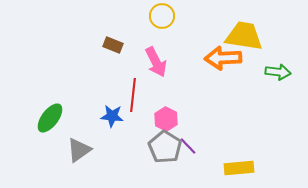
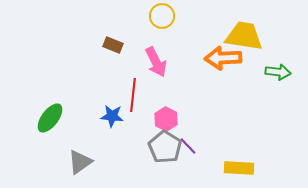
gray triangle: moved 1 px right, 12 px down
yellow rectangle: rotated 8 degrees clockwise
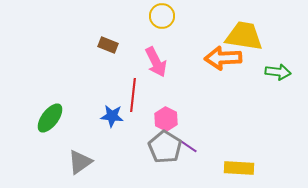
brown rectangle: moved 5 px left
purple line: rotated 12 degrees counterclockwise
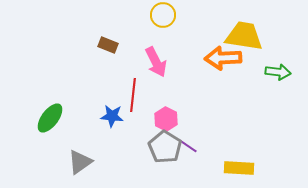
yellow circle: moved 1 px right, 1 px up
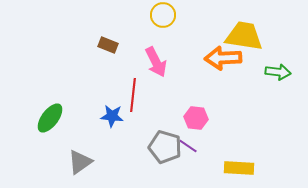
pink hexagon: moved 30 px right, 1 px up; rotated 20 degrees counterclockwise
gray pentagon: rotated 16 degrees counterclockwise
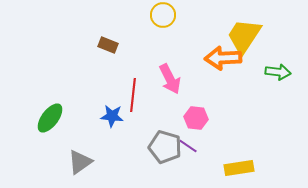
yellow trapezoid: rotated 66 degrees counterclockwise
pink arrow: moved 14 px right, 17 px down
yellow rectangle: rotated 12 degrees counterclockwise
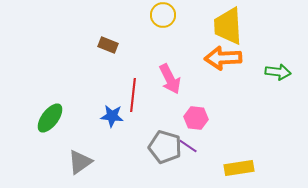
yellow trapezoid: moved 16 px left, 10 px up; rotated 36 degrees counterclockwise
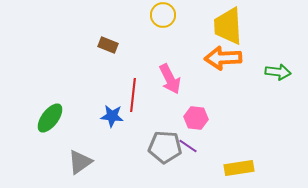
gray pentagon: rotated 12 degrees counterclockwise
